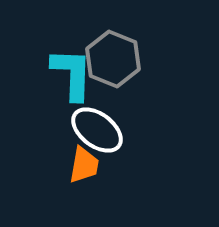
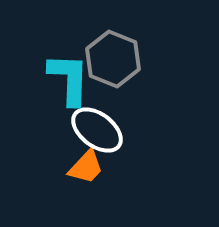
cyan L-shape: moved 3 px left, 5 px down
orange trapezoid: moved 2 px right, 2 px down; rotated 33 degrees clockwise
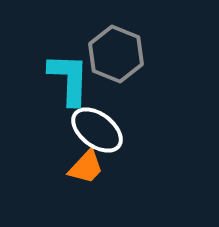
gray hexagon: moved 3 px right, 5 px up
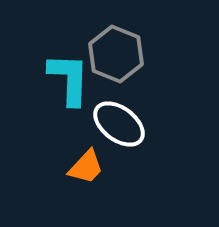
white ellipse: moved 22 px right, 6 px up
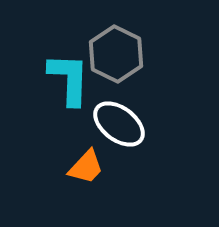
gray hexagon: rotated 4 degrees clockwise
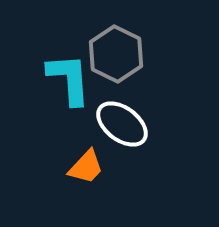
cyan L-shape: rotated 6 degrees counterclockwise
white ellipse: moved 3 px right
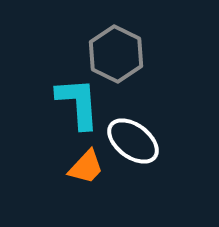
cyan L-shape: moved 9 px right, 24 px down
white ellipse: moved 11 px right, 17 px down
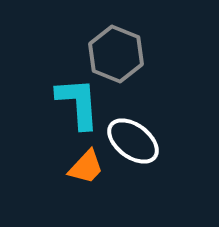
gray hexagon: rotated 4 degrees counterclockwise
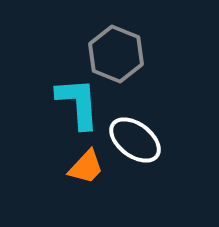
white ellipse: moved 2 px right, 1 px up
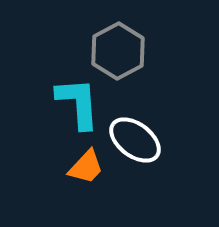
gray hexagon: moved 2 px right, 3 px up; rotated 10 degrees clockwise
